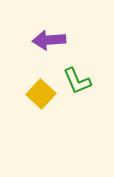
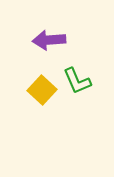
yellow square: moved 1 px right, 4 px up
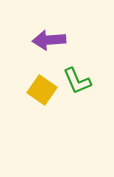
yellow square: rotated 8 degrees counterclockwise
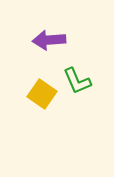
yellow square: moved 4 px down
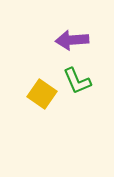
purple arrow: moved 23 px right
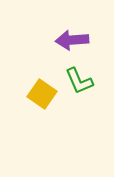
green L-shape: moved 2 px right
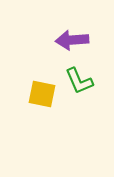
yellow square: rotated 24 degrees counterclockwise
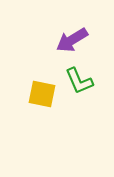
purple arrow: rotated 28 degrees counterclockwise
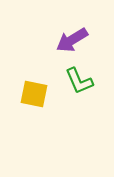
yellow square: moved 8 px left
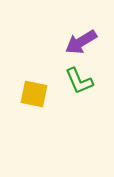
purple arrow: moved 9 px right, 2 px down
